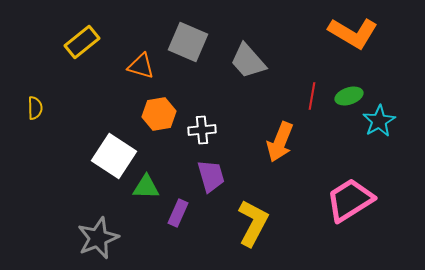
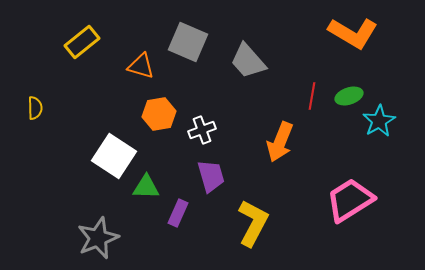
white cross: rotated 16 degrees counterclockwise
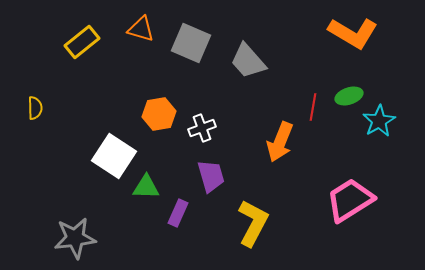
gray square: moved 3 px right, 1 px down
orange triangle: moved 37 px up
red line: moved 1 px right, 11 px down
white cross: moved 2 px up
gray star: moved 23 px left; rotated 15 degrees clockwise
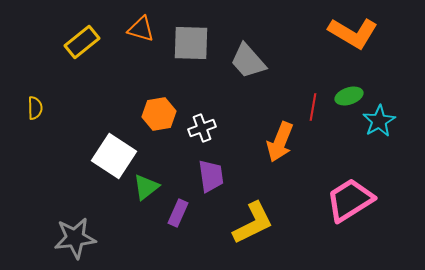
gray square: rotated 21 degrees counterclockwise
purple trapezoid: rotated 8 degrees clockwise
green triangle: rotated 40 degrees counterclockwise
yellow L-shape: rotated 36 degrees clockwise
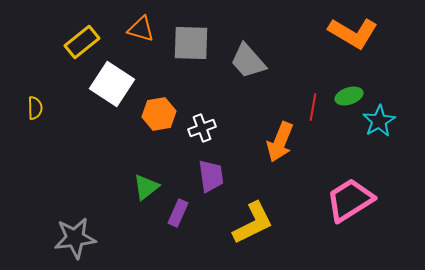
white square: moved 2 px left, 72 px up
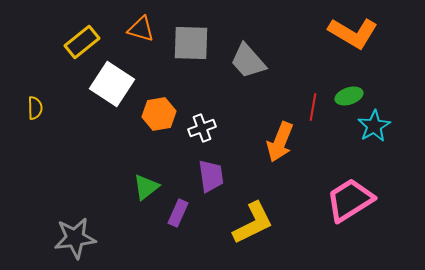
cyan star: moved 5 px left, 5 px down
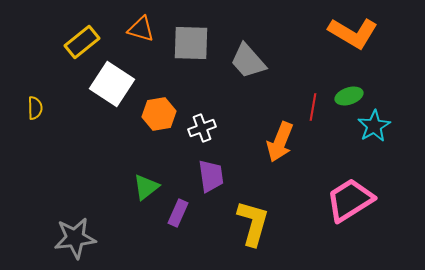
yellow L-shape: rotated 48 degrees counterclockwise
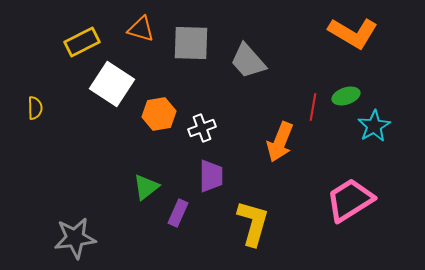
yellow rectangle: rotated 12 degrees clockwise
green ellipse: moved 3 px left
purple trapezoid: rotated 8 degrees clockwise
